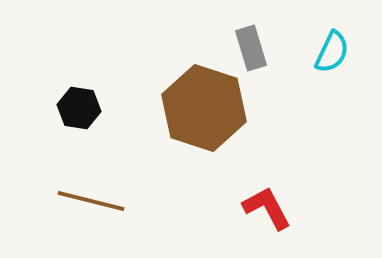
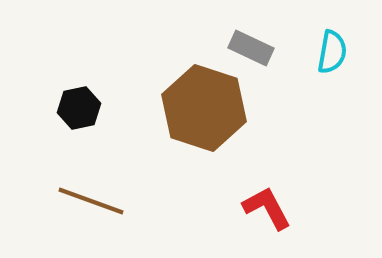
gray rectangle: rotated 48 degrees counterclockwise
cyan semicircle: rotated 15 degrees counterclockwise
black hexagon: rotated 21 degrees counterclockwise
brown line: rotated 6 degrees clockwise
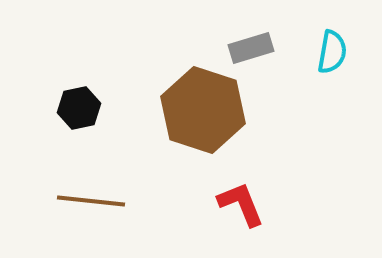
gray rectangle: rotated 42 degrees counterclockwise
brown hexagon: moved 1 px left, 2 px down
brown line: rotated 14 degrees counterclockwise
red L-shape: moved 26 px left, 4 px up; rotated 6 degrees clockwise
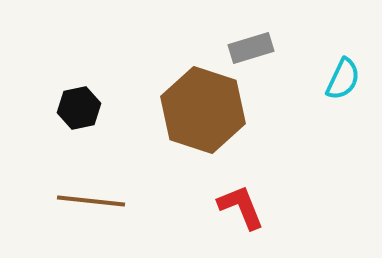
cyan semicircle: moved 11 px right, 27 px down; rotated 15 degrees clockwise
red L-shape: moved 3 px down
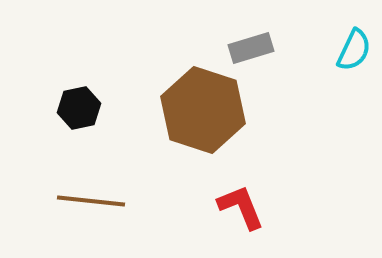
cyan semicircle: moved 11 px right, 29 px up
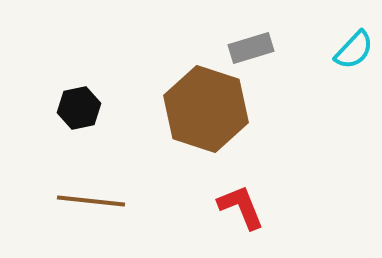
cyan semicircle: rotated 18 degrees clockwise
brown hexagon: moved 3 px right, 1 px up
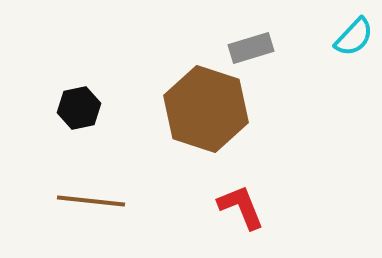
cyan semicircle: moved 13 px up
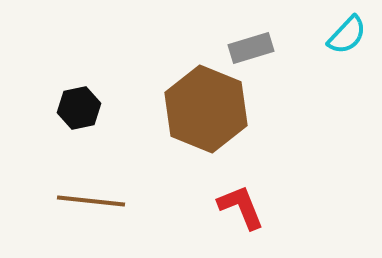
cyan semicircle: moved 7 px left, 2 px up
brown hexagon: rotated 4 degrees clockwise
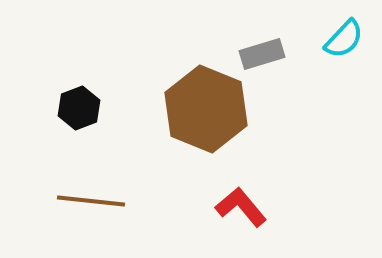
cyan semicircle: moved 3 px left, 4 px down
gray rectangle: moved 11 px right, 6 px down
black hexagon: rotated 9 degrees counterclockwise
red L-shape: rotated 18 degrees counterclockwise
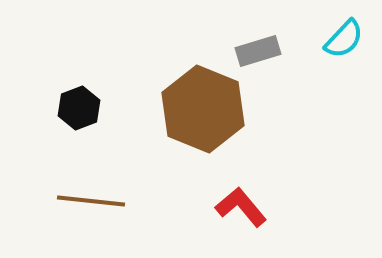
gray rectangle: moved 4 px left, 3 px up
brown hexagon: moved 3 px left
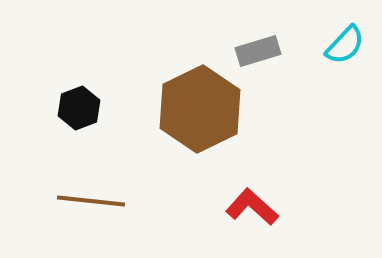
cyan semicircle: moved 1 px right, 6 px down
brown hexagon: moved 3 px left; rotated 12 degrees clockwise
red L-shape: moved 11 px right; rotated 8 degrees counterclockwise
